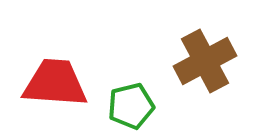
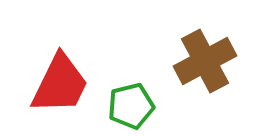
red trapezoid: moved 5 px right, 1 px down; rotated 112 degrees clockwise
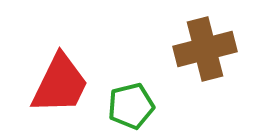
brown cross: moved 12 px up; rotated 14 degrees clockwise
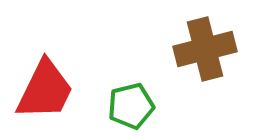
red trapezoid: moved 15 px left, 6 px down
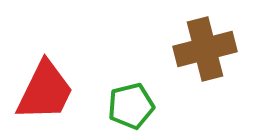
red trapezoid: moved 1 px down
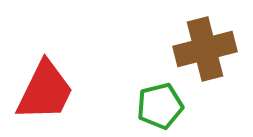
green pentagon: moved 29 px right
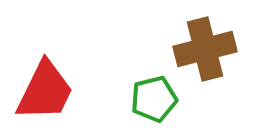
green pentagon: moved 6 px left, 7 px up
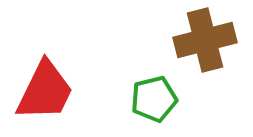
brown cross: moved 9 px up
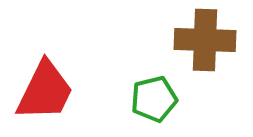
brown cross: rotated 16 degrees clockwise
